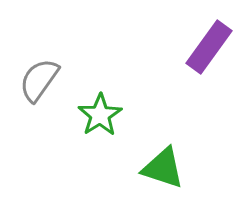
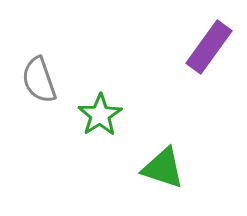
gray semicircle: rotated 54 degrees counterclockwise
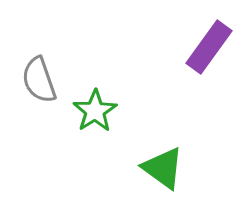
green star: moved 5 px left, 4 px up
green triangle: rotated 18 degrees clockwise
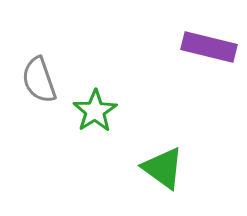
purple rectangle: rotated 68 degrees clockwise
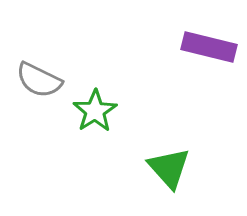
gray semicircle: rotated 45 degrees counterclockwise
green triangle: moved 6 px right; rotated 12 degrees clockwise
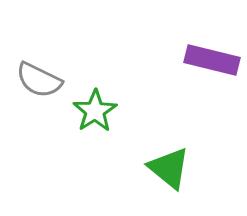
purple rectangle: moved 3 px right, 13 px down
green triangle: rotated 9 degrees counterclockwise
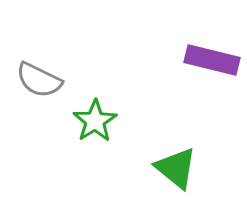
green star: moved 10 px down
green triangle: moved 7 px right
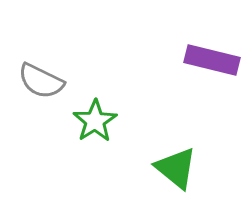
gray semicircle: moved 2 px right, 1 px down
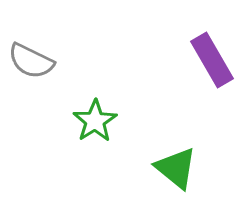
purple rectangle: rotated 46 degrees clockwise
gray semicircle: moved 10 px left, 20 px up
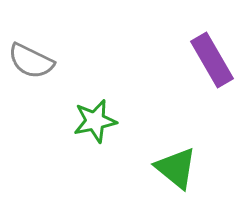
green star: rotated 21 degrees clockwise
